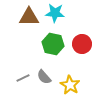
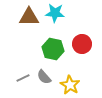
green hexagon: moved 5 px down
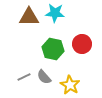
gray line: moved 1 px right, 1 px up
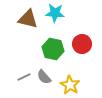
brown triangle: moved 1 px left, 2 px down; rotated 15 degrees clockwise
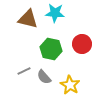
green hexagon: moved 2 px left
gray line: moved 6 px up
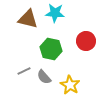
red circle: moved 4 px right, 3 px up
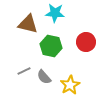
brown triangle: moved 5 px down
red circle: moved 1 px down
green hexagon: moved 3 px up
yellow star: rotated 12 degrees clockwise
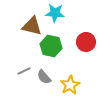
brown triangle: moved 4 px right, 2 px down
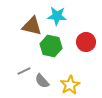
cyan star: moved 2 px right, 3 px down
gray semicircle: moved 2 px left, 4 px down
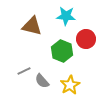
cyan star: moved 9 px right
red circle: moved 3 px up
green hexagon: moved 11 px right, 5 px down; rotated 10 degrees clockwise
